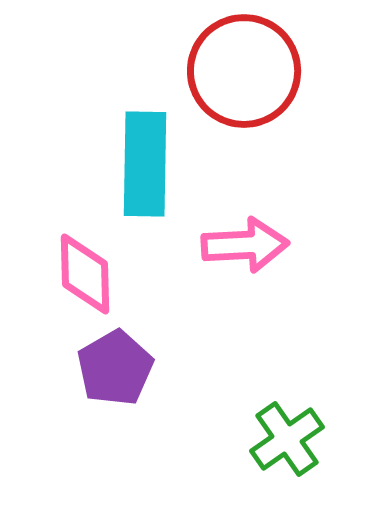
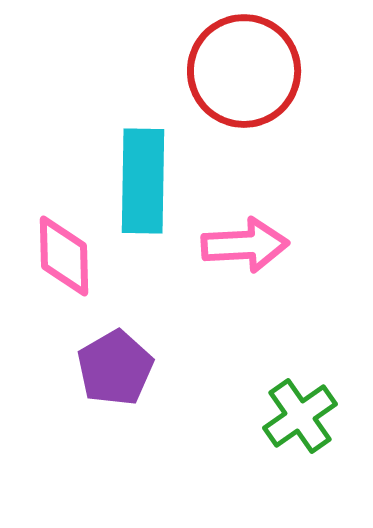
cyan rectangle: moved 2 px left, 17 px down
pink diamond: moved 21 px left, 18 px up
green cross: moved 13 px right, 23 px up
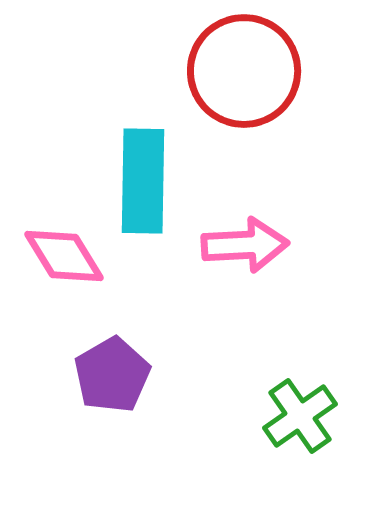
pink diamond: rotated 30 degrees counterclockwise
purple pentagon: moved 3 px left, 7 px down
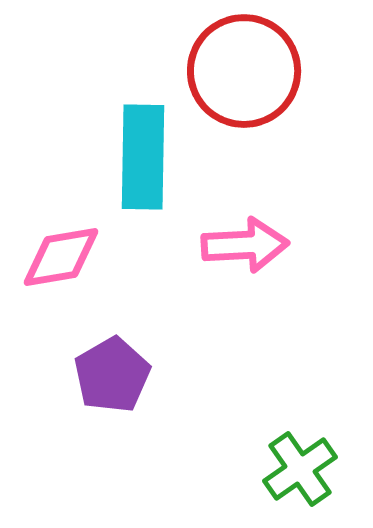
cyan rectangle: moved 24 px up
pink diamond: moved 3 px left, 1 px down; rotated 68 degrees counterclockwise
green cross: moved 53 px down
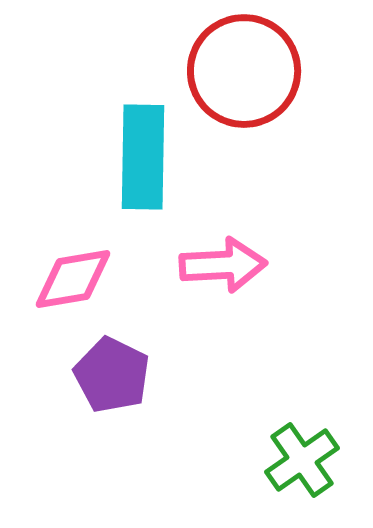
pink arrow: moved 22 px left, 20 px down
pink diamond: moved 12 px right, 22 px down
purple pentagon: rotated 16 degrees counterclockwise
green cross: moved 2 px right, 9 px up
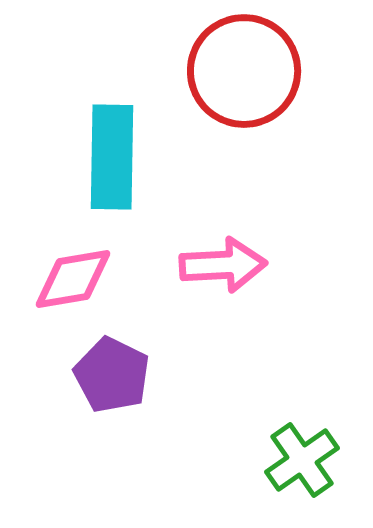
cyan rectangle: moved 31 px left
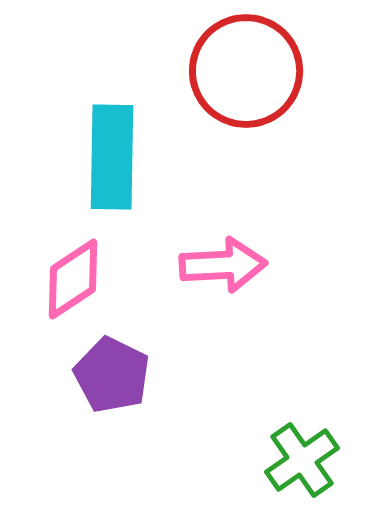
red circle: moved 2 px right
pink diamond: rotated 24 degrees counterclockwise
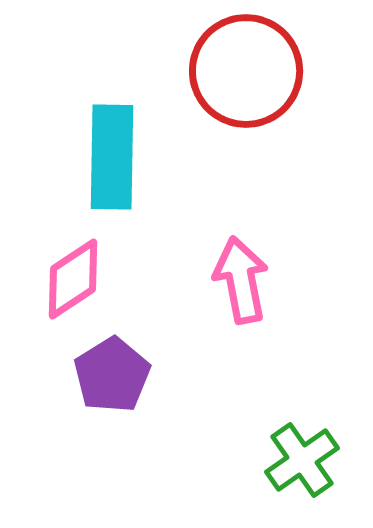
pink arrow: moved 18 px right, 15 px down; rotated 98 degrees counterclockwise
purple pentagon: rotated 14 degrees clockwise
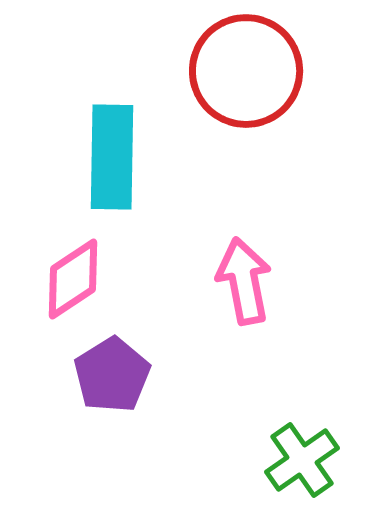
pink arrow: moved 3 px right, 1 px down
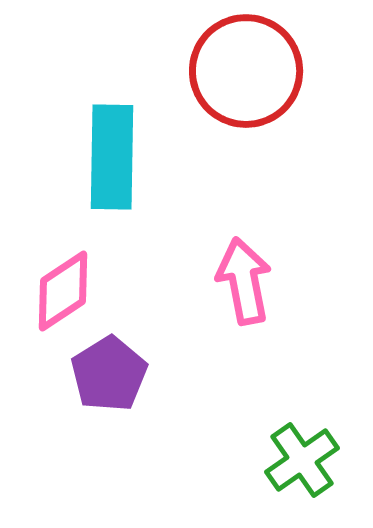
pink diamond: moved 10 px left, 12 px down
purple pentagon: moved 3 px left, 1 px up
